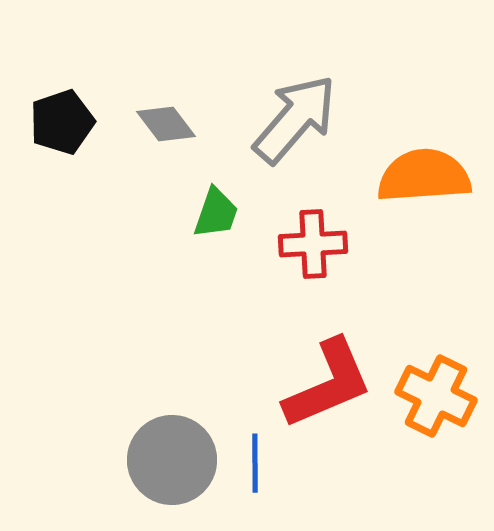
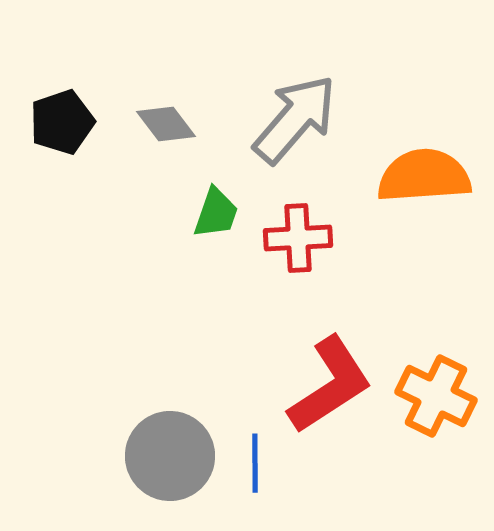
red cross: moved 15 px left, 6 px up
red L-shape: moved 2 px right, 1 px down; rotated 10 degrees counterclockwise
gray circle: moved 2 px left, 4 px up
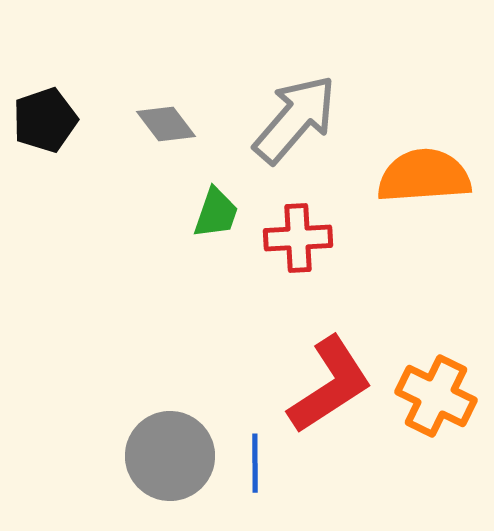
black pentagon: moved 17 px left, 2 px up
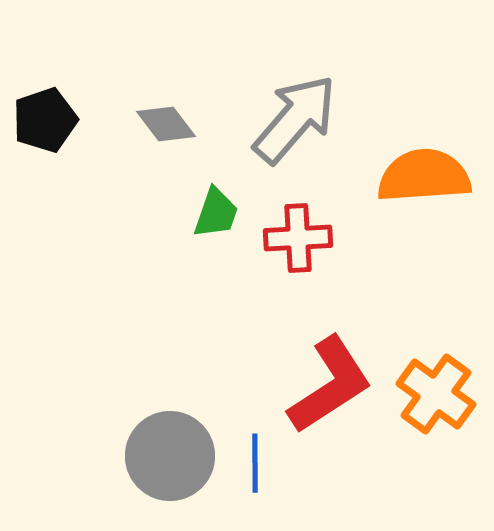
orange cross: moved 2 px up; rotated 10 degrees clockwise
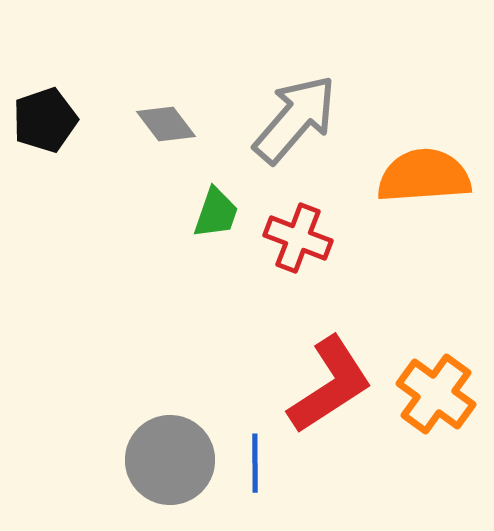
red cross: rotated 24 degrees clockwise
gray circle: moved 4 px down
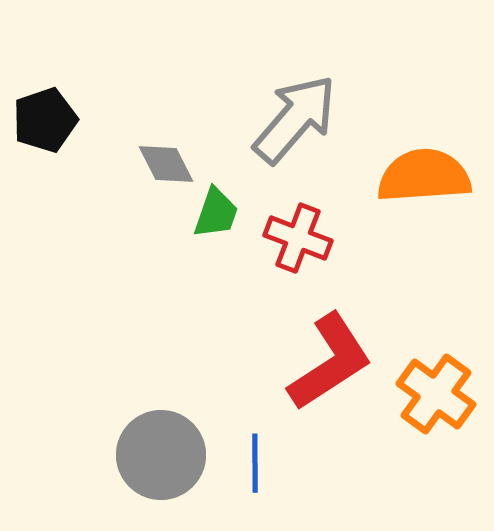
gray diamond: moved 40 px down; rotated 10 degrees clockwise
red L-shape: moved 23 px up
gray circle: moved 9 px left, 5 px up
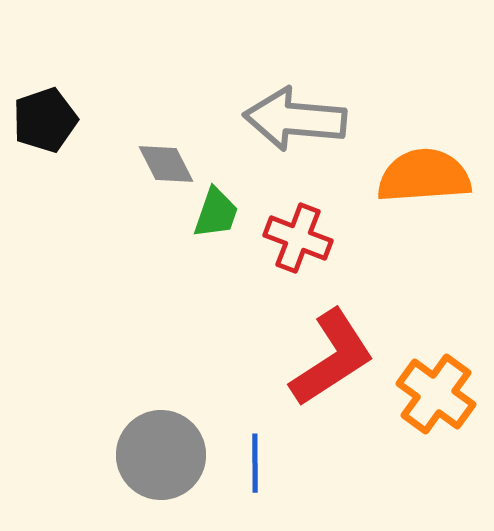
gray arrow: rotated 126 degrees counterclockwise
red L-shape: moved 2 px right, 4 px up
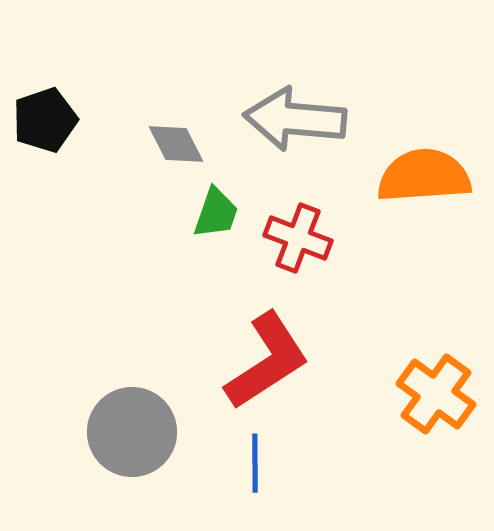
gray diamond: moved 10 px right, 20 px up
red L-shape: moved 65 px left, 3 px down
gray circle: moved 29 px left, 23 px up
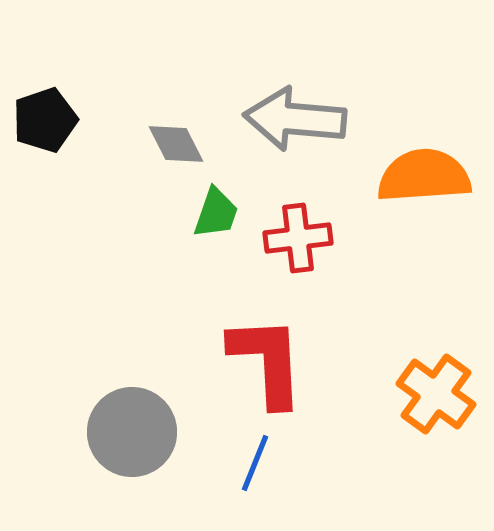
red cross: rotated 28 degrees counterclockwise
red L-shape: rotated 60 degrees counterclockwise
blue line: rotated 22 degrees clockwise
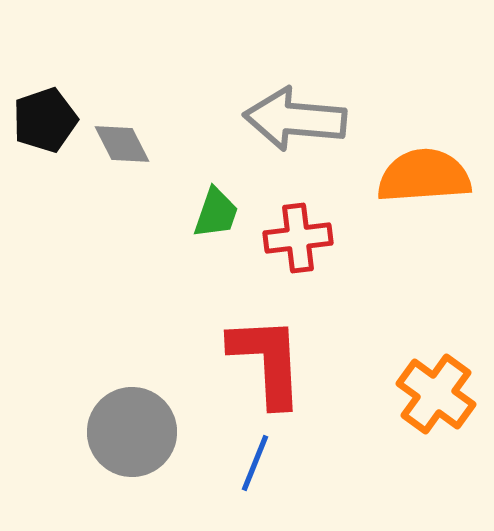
gray diamond: moved 54 px left
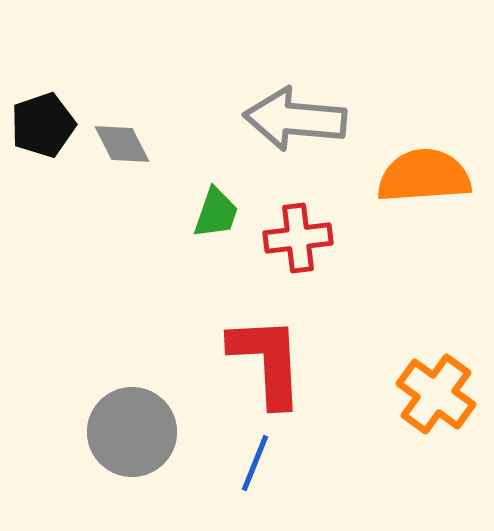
black pentagon: moved 2 px left, 5 px down
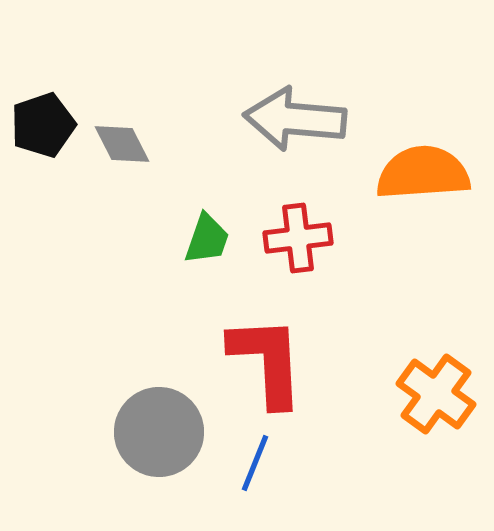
orange semicircle: moved 1 px left, 3 px up
green trapezoid: moved 9 px left, 26 px down
gray circle: moved 27 px right
